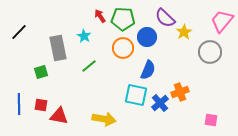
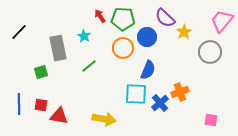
cyan square: moved 1 px up; rotated 10 degrees counterclockwise
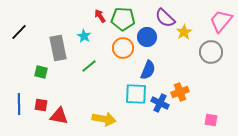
pink trapezoid: moved 1 px left
gray circle: moved 1 px right
green square: rotated 32 degrees clockwise
blue cross: rotated 24 degrees counterclockwise
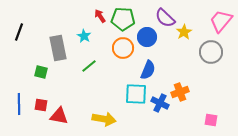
black line: rotated 24 degrees counterclockwise
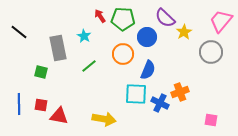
black line: rotated 72 degrees counterclockwise
orange circle: moved 6 px down
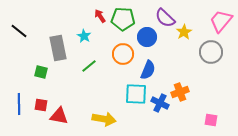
black line: moved 1 px up
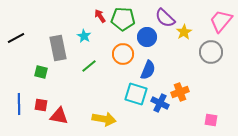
black line: moved 3 px left, 7 px down; rotated 66 degrees counterclockwise
cyan square: rotated 15 degrees clockwise
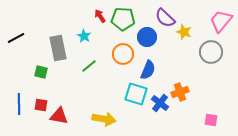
yellow star: rotated 21 degrees counterclockwise
blue cross: rotated 12 degrees clockwise
